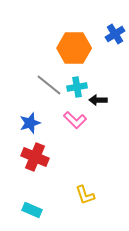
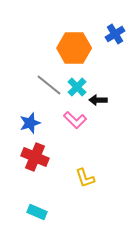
cyan cross: rotated 36 degrees counterclockwise
yellow L-shape: moved 17 px up
cyan rectangle: moved 5 px right, 2 px down
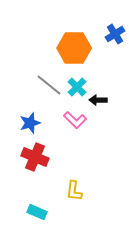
yellow L-shape: moved 11 px left, 13 px down; rotated 25 degrees clockwise
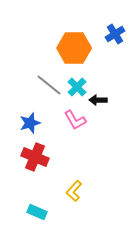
pink L-shape: rotated 15 degrees clockwise
yellow L-shape: rotated 35 degrees clockwise
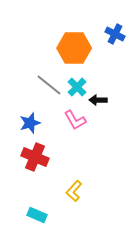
blue cross: rotated 30 degrees counterclockwise
cyan rectangle: moved 3 px down
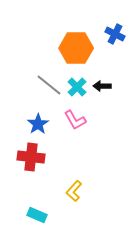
orange hexagon: moved 2 px right
black arrow: moved 4 px right, 14 px up
blue star: moved 8 px right, 1 px down; rotated 15 degrees counterclockwise
red cross: moved 4 px left; rotated 16 degrees counterclockwise
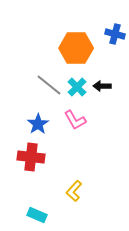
blue cross: rotated 12 degrees counterclockwise
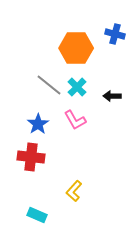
black arrow: moved 10 px right, 10 px down
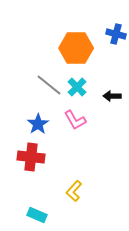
blue cross: moved 1 px right
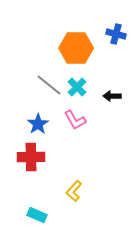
red cross: rotated 8 degrees counterclockwise
